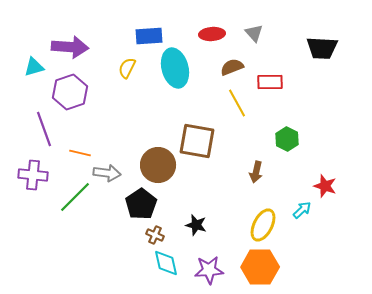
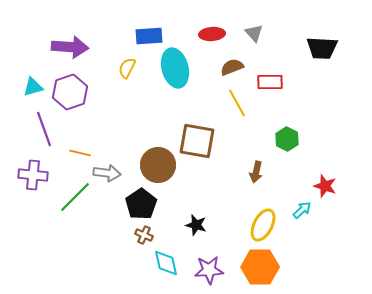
cyan triangle: moved 1 px left, 20 px down
brown cross: moved 11 px left
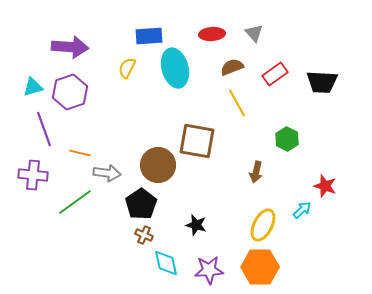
black trapezoid: moved 34 px down
red rectangle: moved 5 px right, 8 px up; rotated 35 degrees counterclockwise
green line: moved 5 px down; rotated 9 degrees clockwise
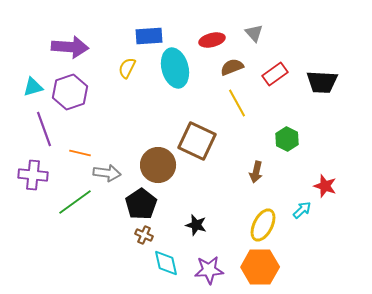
red ellipse: moved 6 px down; rotated 10 degrees counterclockwise
brown square: rotated 15 degrees clockwise
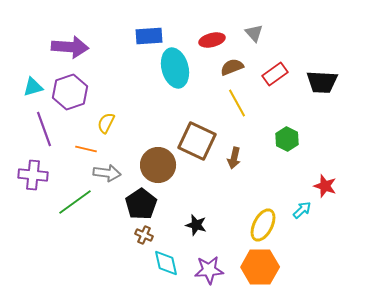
yellow semicircle: moved 21 px left, 55 px down
orange line: moved 6 px right, 4 px up
brown arrow: moved 22 px left, 14 px up
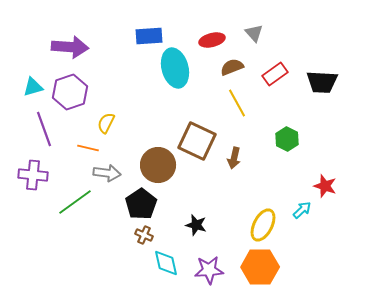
orange line: moved 2 px right, 1 px up
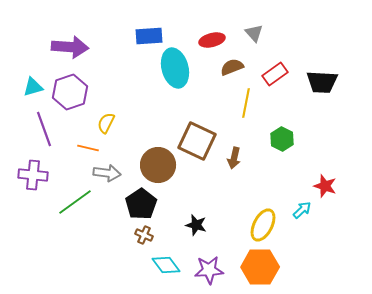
yellow line: moved 9 px right; rotated 40 degrees clockwise
green hexagon: moved 5 px left
cyan diamond: moved 2 px down; rotated 24 degrees counterclockwise
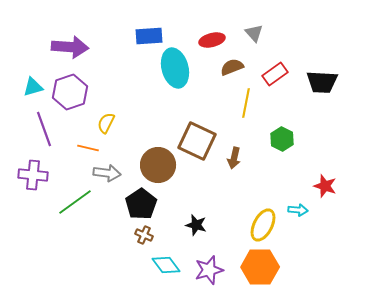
cyan arrow: moved 4 px left; rotated 48 degrees clockwise
purple star: rotated 12 degrees counterclockwise
